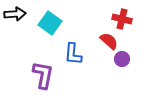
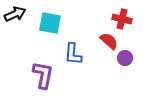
black arrow: rotated 20 degrees counterclockwise
cyan square: rotated 25 degrees counterclockwise
purple circle: moved 3 px right, 1 px up
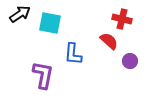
black arrow: moved 5 px right; rotated 10 degrees counterclockwise
purple circle: moved 5 px right, 3 px down
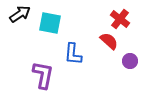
red cross: moved 2 px left; rotated 24 degrees clockwise
